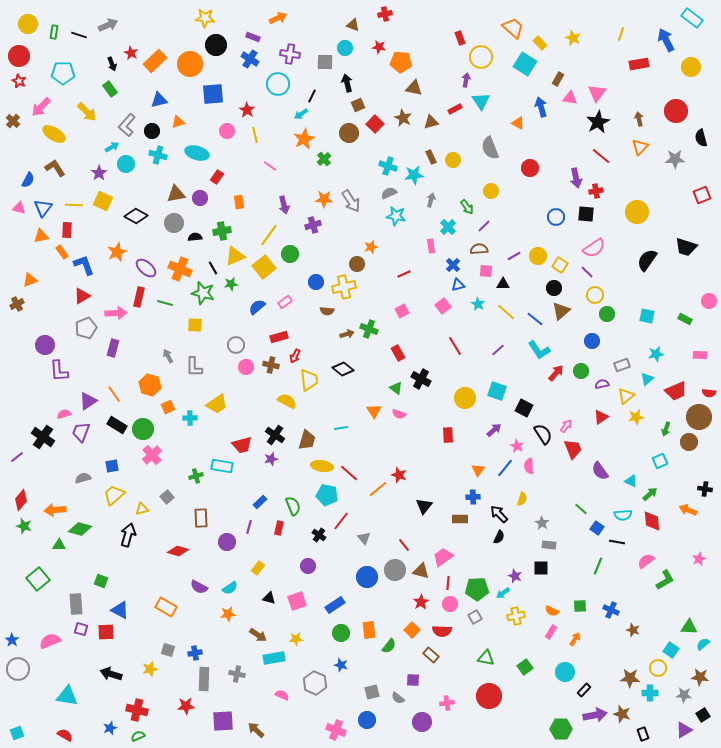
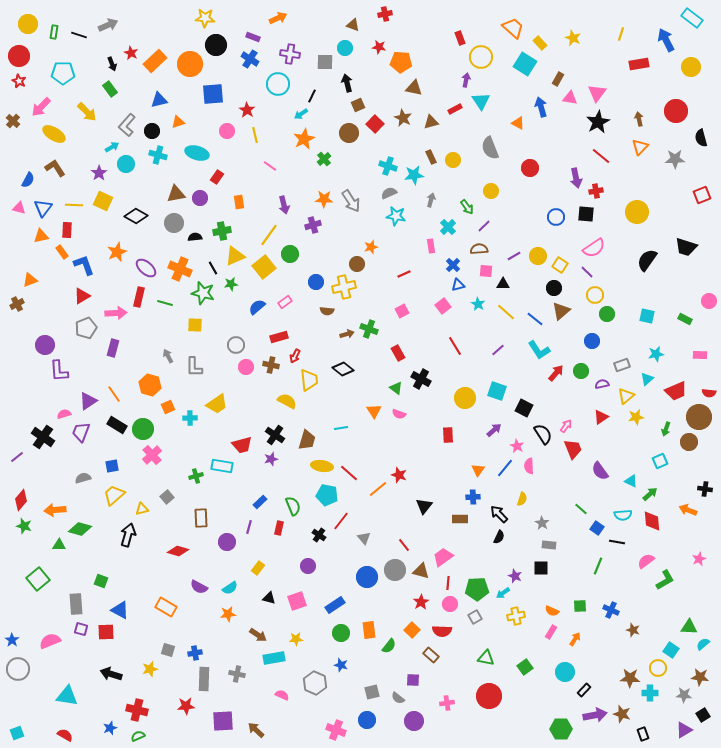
purple circle at (422, 722): moved 8 px left, 1 px up
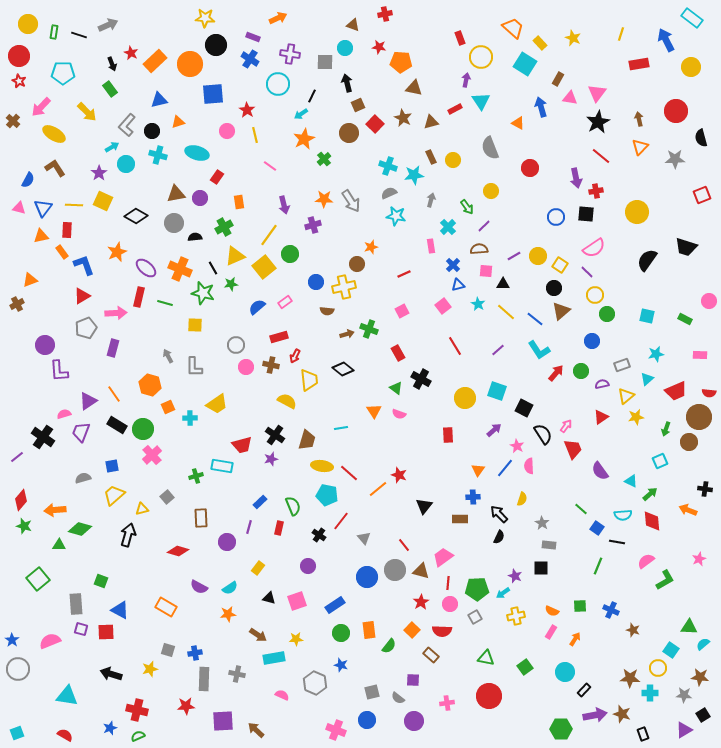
green cross at (222, 231): moved 2 px right, 4 px up; rotated 18 degrees counterclockwise
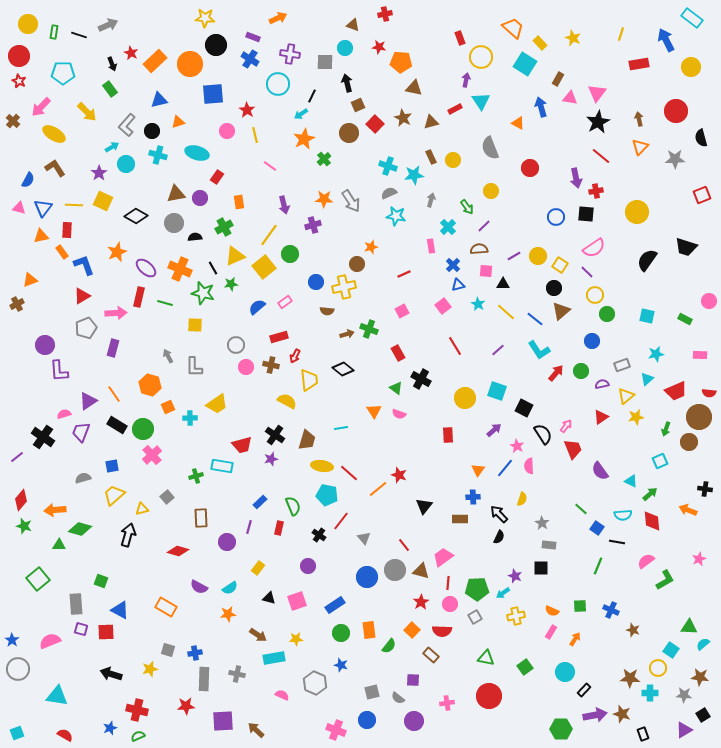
cyan triangle at (67, 696): moved 10 px left
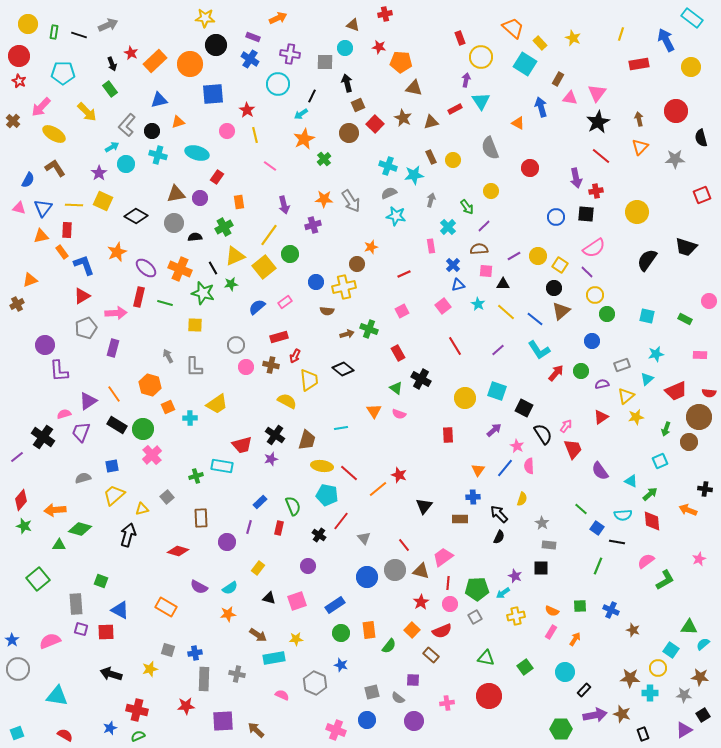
red semicircle at (442, 631): rotated 24 degrees counterclockwise
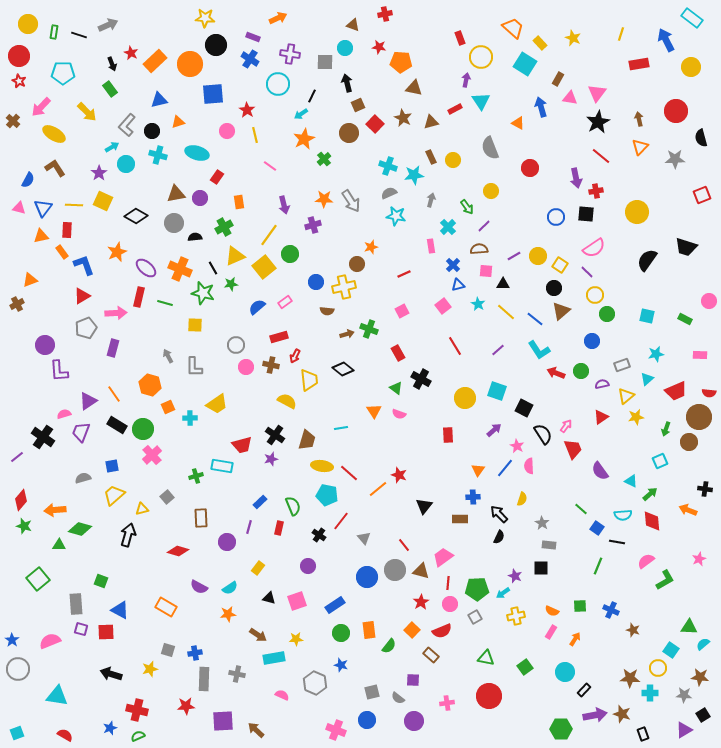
red arrow at (556, 373): rotated 108 degrees counterclockwise
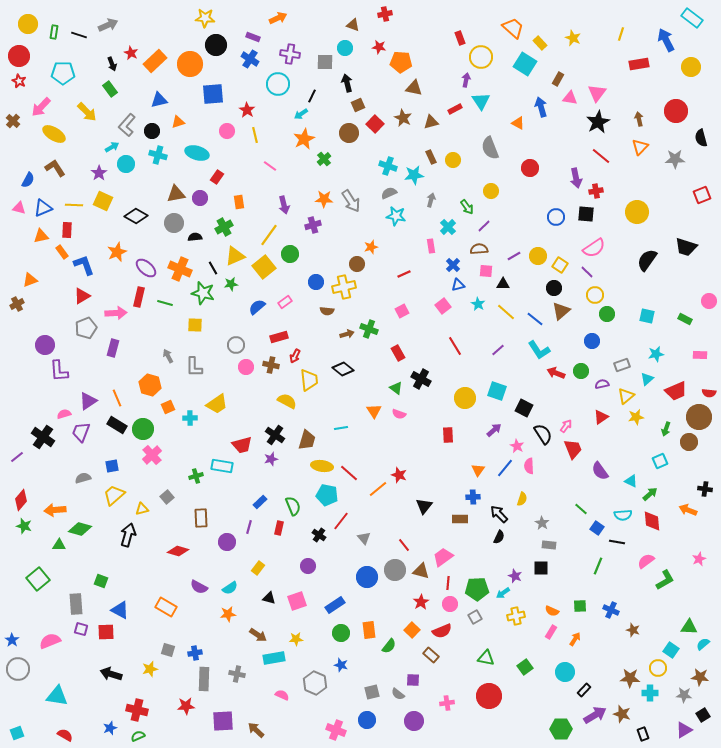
blue triangle at (43, 208): rotated 30 degrees clockwise
orange line at (114, 394): moved 3 px right, 4 px down; rotated 12 degrees clockwise
gray semicircle at (398, 698): moved 4 px up
purple arrow at (595, 715): rotated 20 degrees counterclockwise
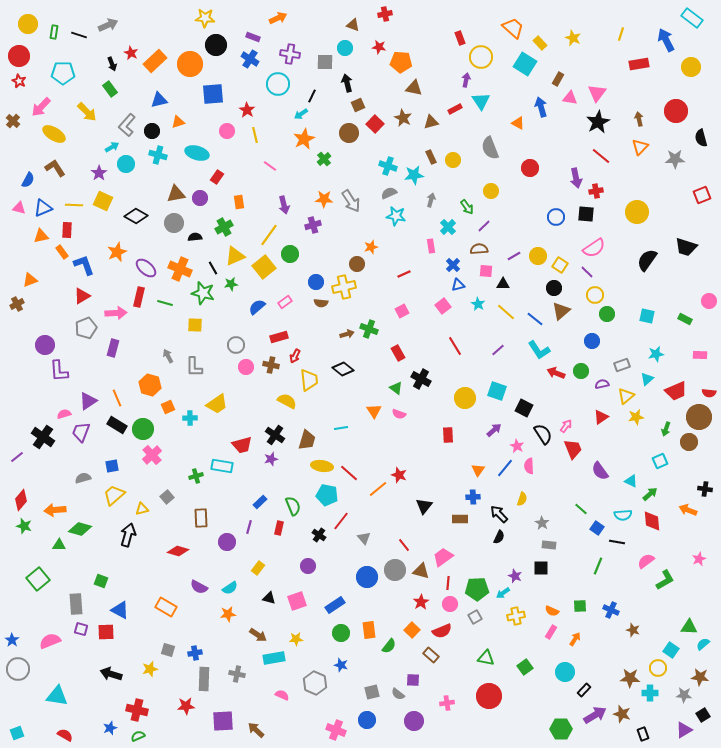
brown semicircle at (327, 311): moved 6 px left, 8 px up
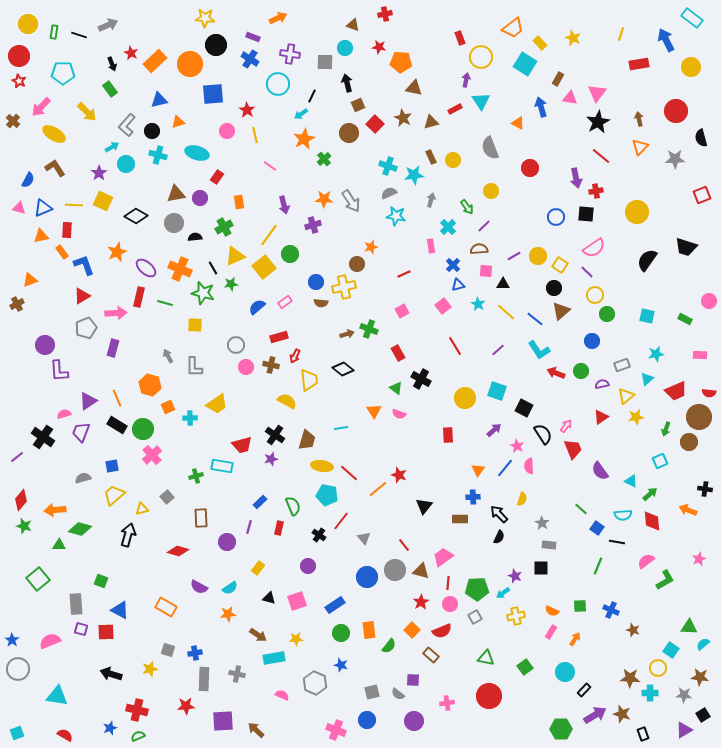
orange trapezoid at (513, 28): rotated 100 degrees clockwise
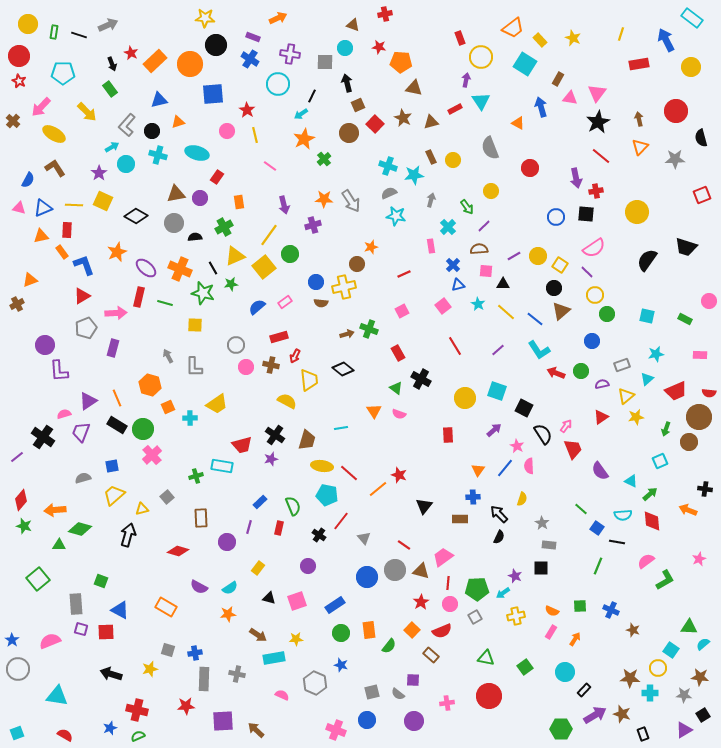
yellow rectangle at (540, 43): moved 3 px up
red line at (404, 545): rotated 16 degrees counterclockwise
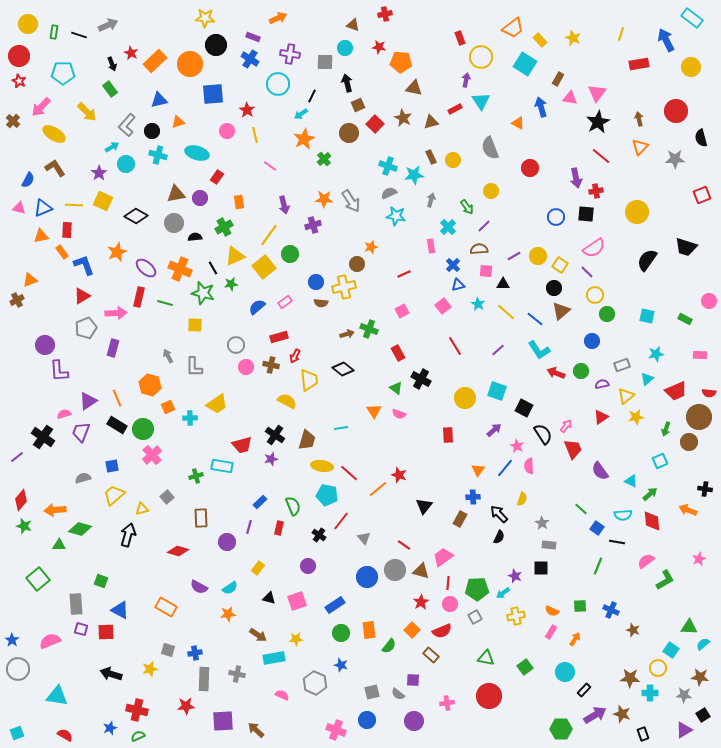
brown cross at (17, 304): moved 4 px up
brown rectangle at (460, 519): rotated 63 degrees counterclockwise
